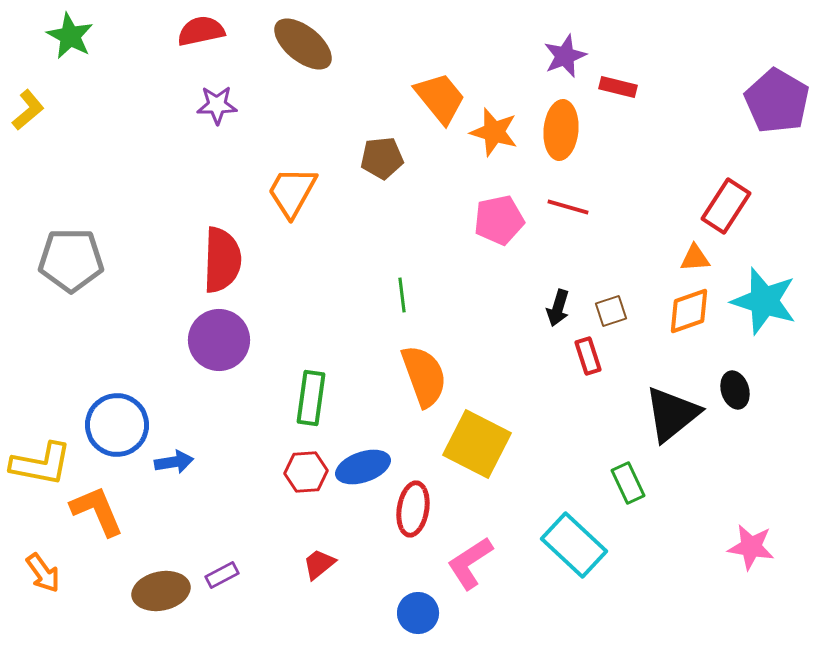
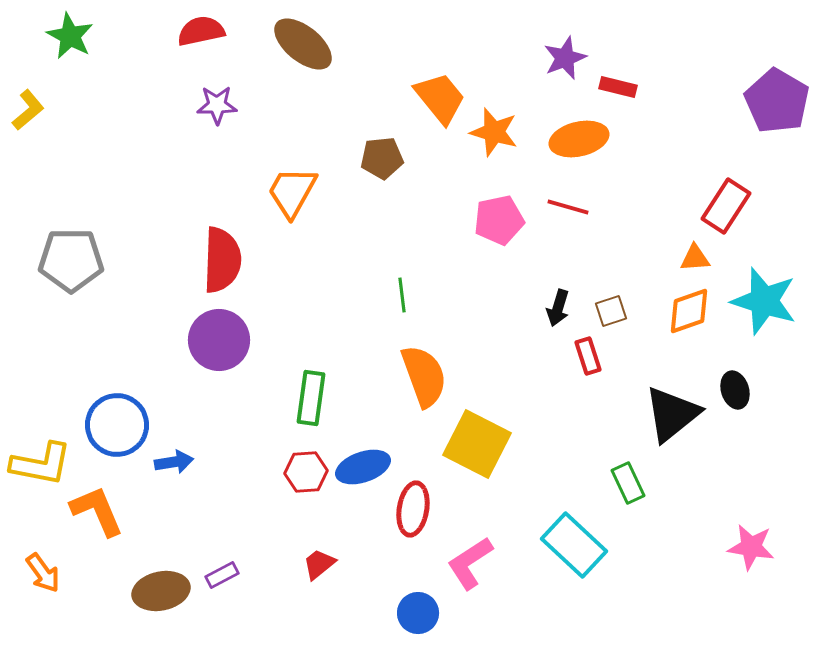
purple star at (565, 56): moved 2 px down
orange ellipse at (561, 130): moved 18 px right, 9 px down; rotated 72 degrees clockwise
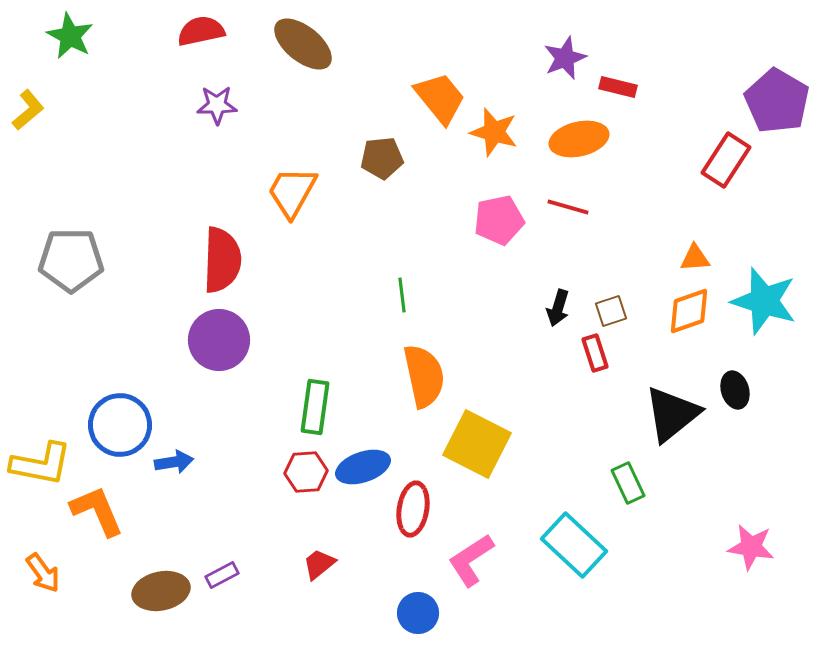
red rectangle at (726, 206): moved 46 px up
red rectangle at (588, 356): moved 7 px right, 3 px up
orange semicircle at (424, 376): rotated 8 degrees clockwise
green rectangle at (311, 398): moved 4 px right, 9 px down
blue circle at (117, 425): moved 3 px right
pink L-shape at (470, 563): moved 1 px right, 3 px up
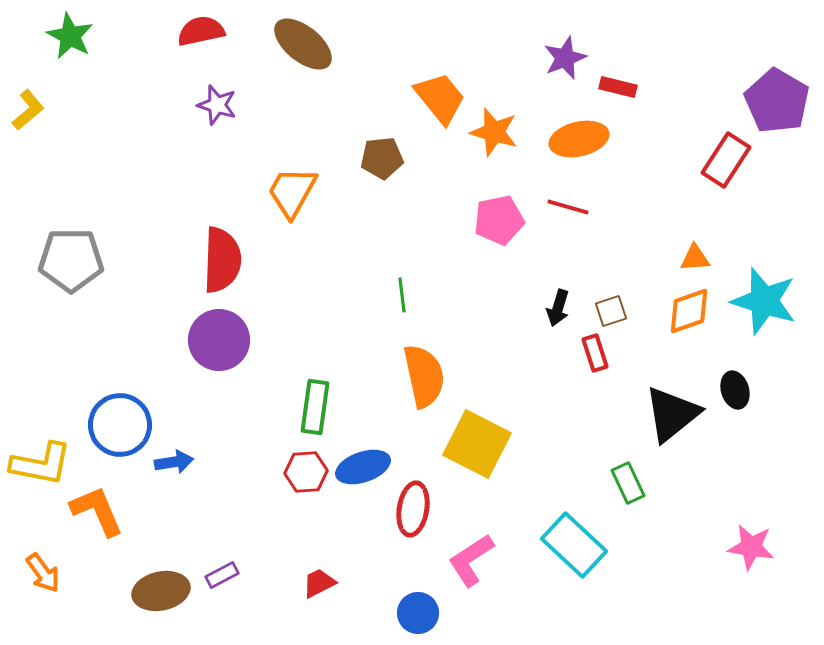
purple star at (217, 105): rotated 18 degrees clockwise
red trapezoid at (319, 564): moved 19 px down; rotated 12 degrees clockwise
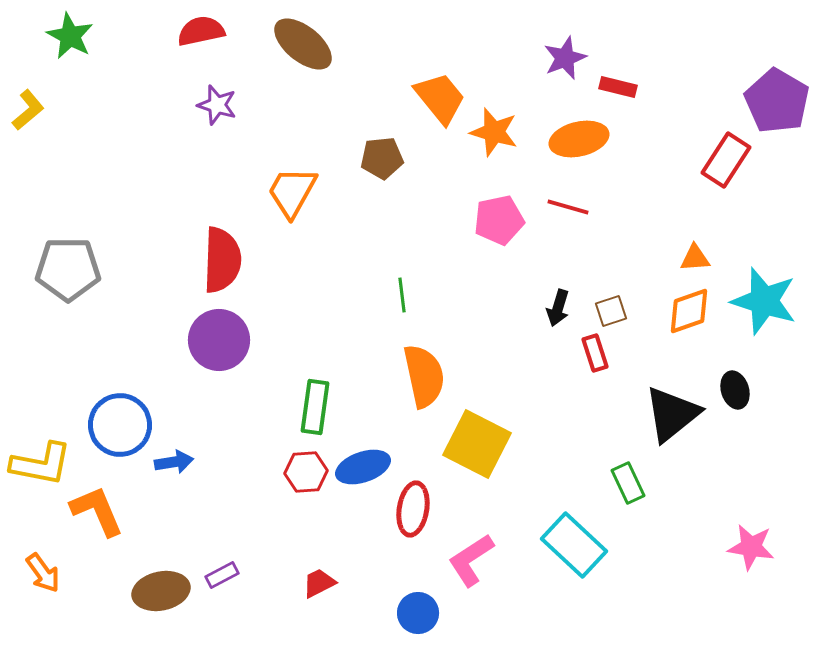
gray pentagon at (71, 260): moved 3 px left, 9 px down
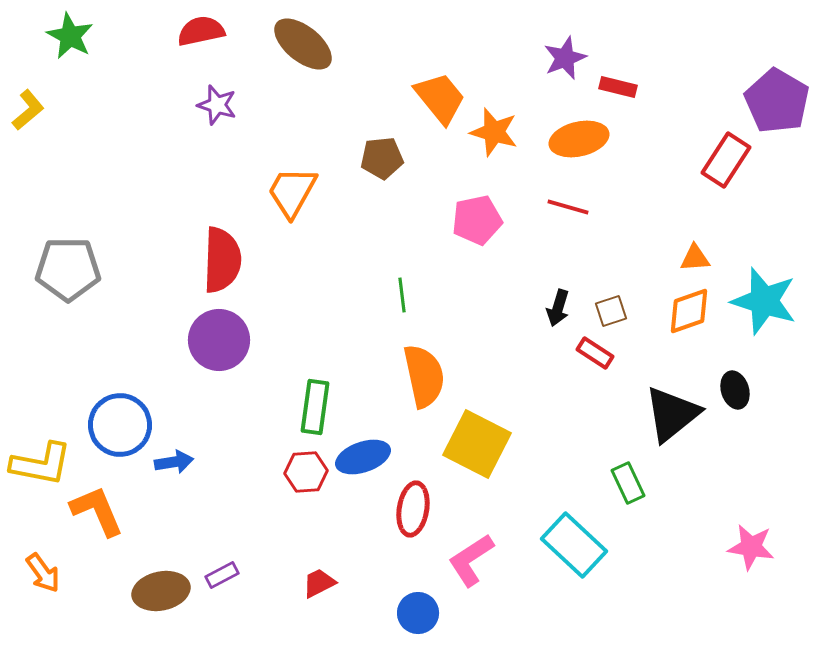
pink pentagon at (499, 220): moved 22 px left
red rectangle at (595, 353): rotated 39 degrees counterclockwise
blue ellipse at (363, 467): moved 10 px up
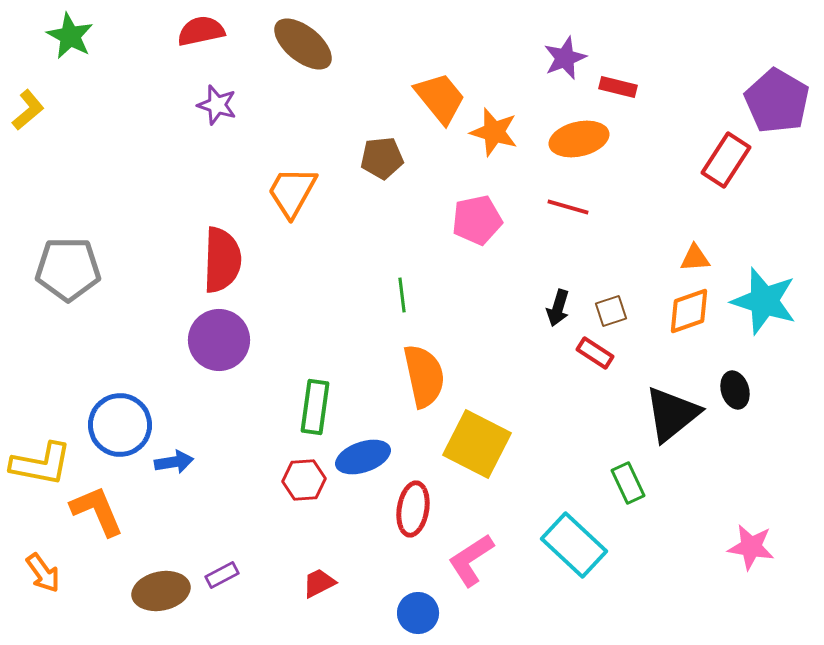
red hexagon at (306, 472): moved 2 px left, 8 px down
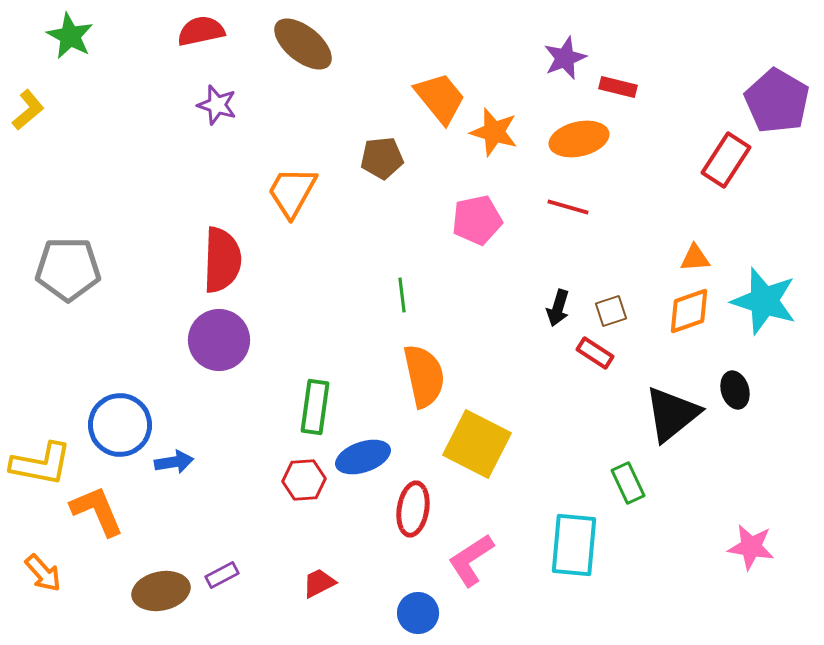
cyan rectangle at (574, 545): rotated 52 degrees clockwise
orange arrow at (43, 573): rotated 6 degrees counterclockwise
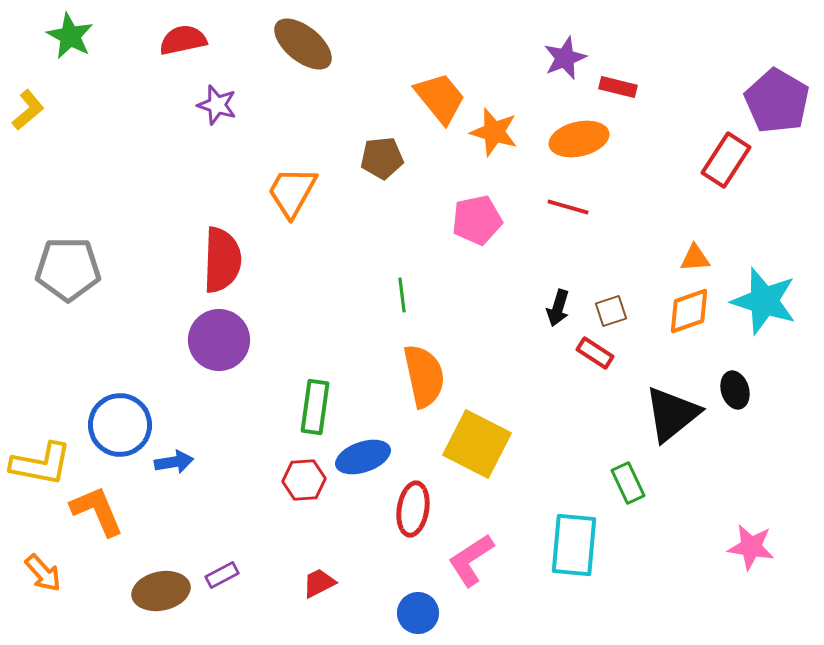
red semicircle at (201, 31): moved 18 px left, 9 px down
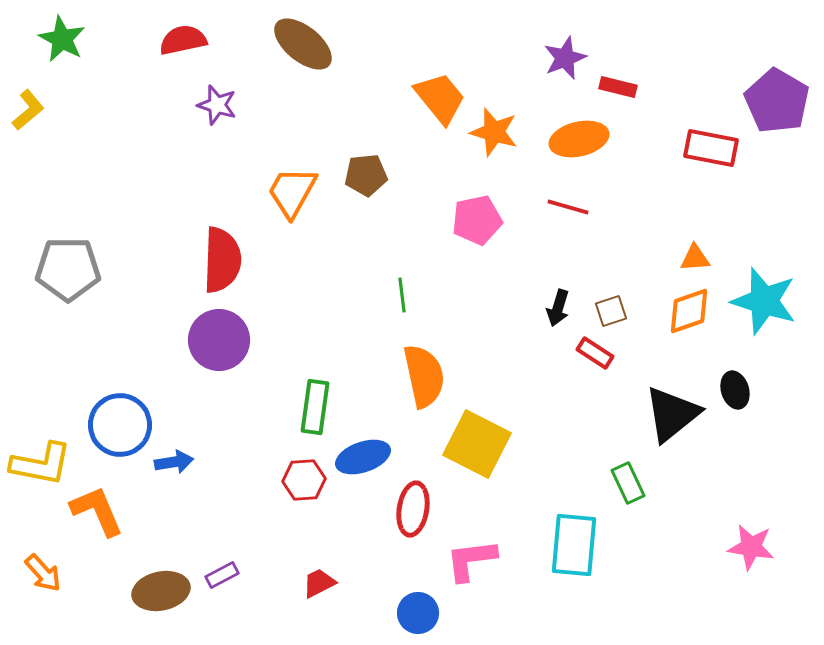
green star at (70, 36): moved 8 px left, 3 px down
brown pentagon at (382, 158): moved 16 px left, 17 px down
red rectangle at (726, 160): moved 15 px left, 12 px up; rotated 68 degrees clockwise
pink L-shape at (471, 560): rotated 26 degrees clockwise
